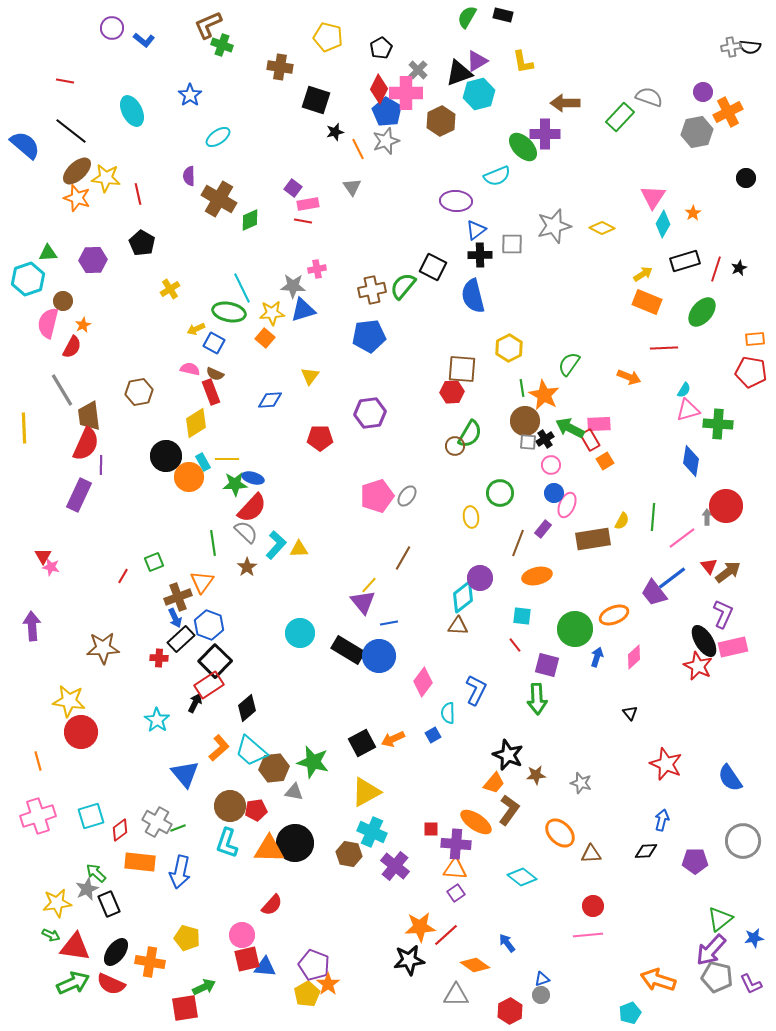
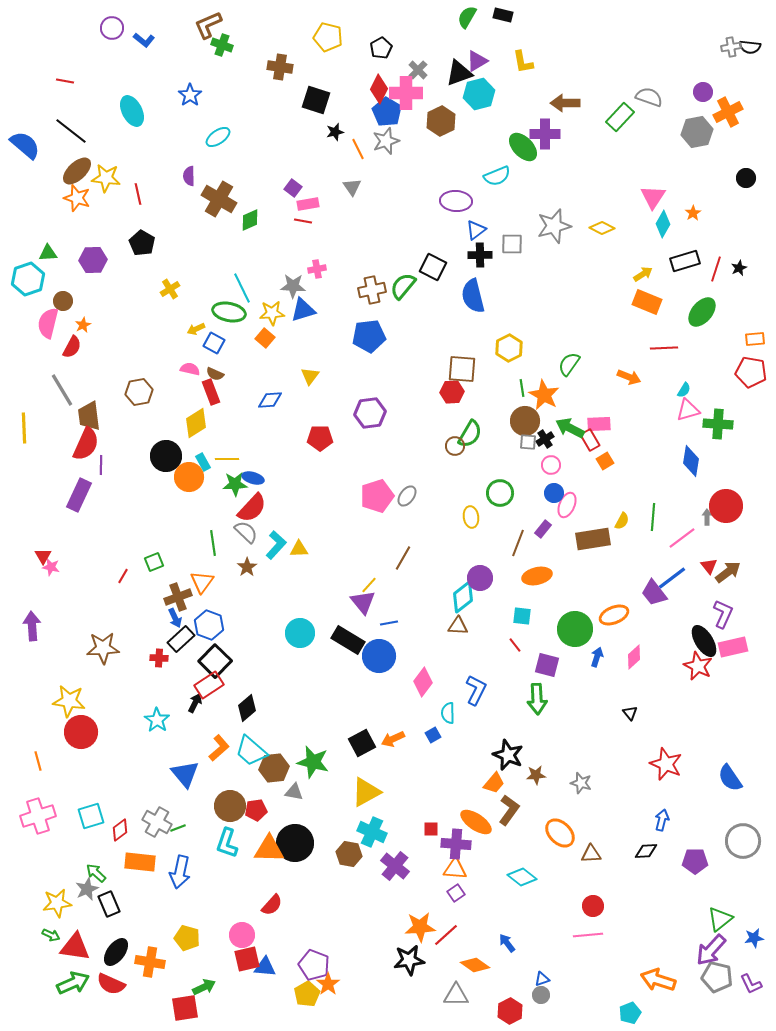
black rectangle at (348, 650): moved 10 px up
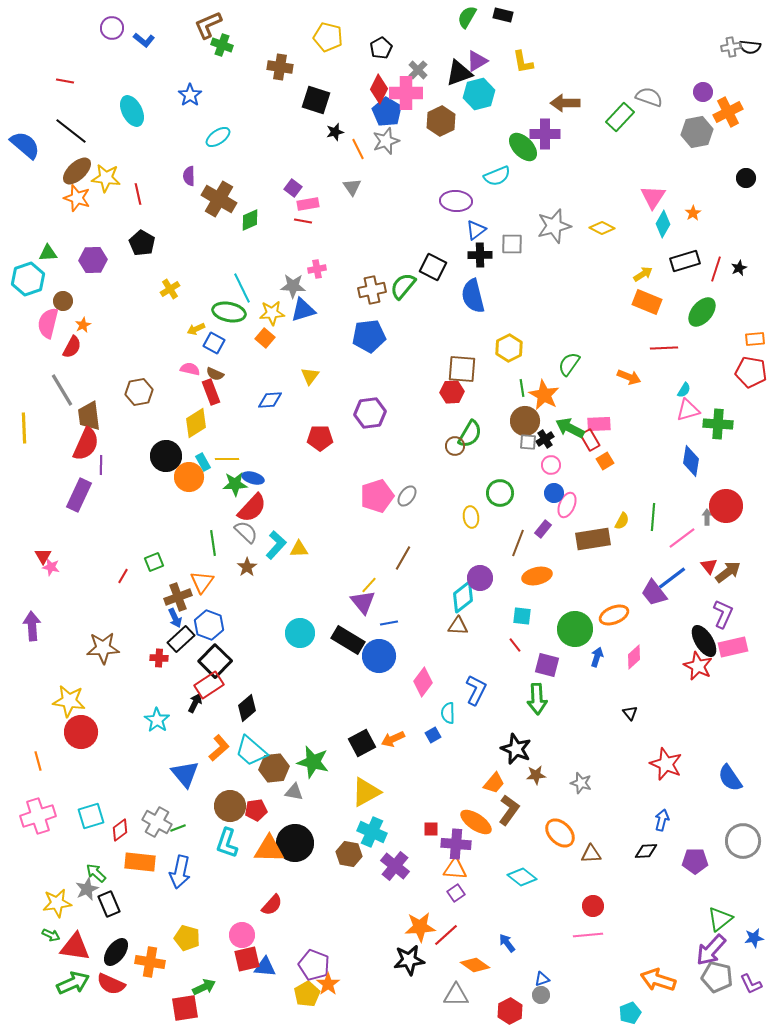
black star at (508, 755): moved 8 px right, 6 px up
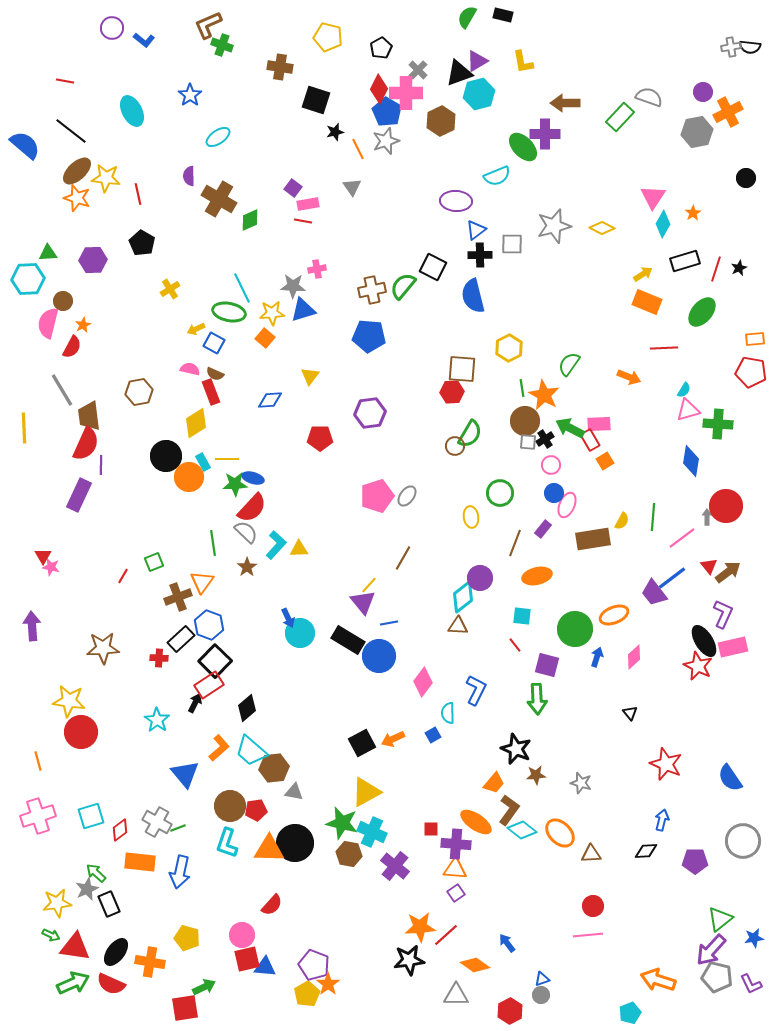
cyan hexagon at (28, 279): rotated 16 degrees clockwise
blue pentagon at (369, 336): rotated 12 degrees clockwise
brown line at (518, 543): moved 3 px left
blue arrow at (175, 618): moved 113 px right
green star at (313, 762): moved 29 px right, 61 px down
cyan diamond at (522, 877): moved 47 px up
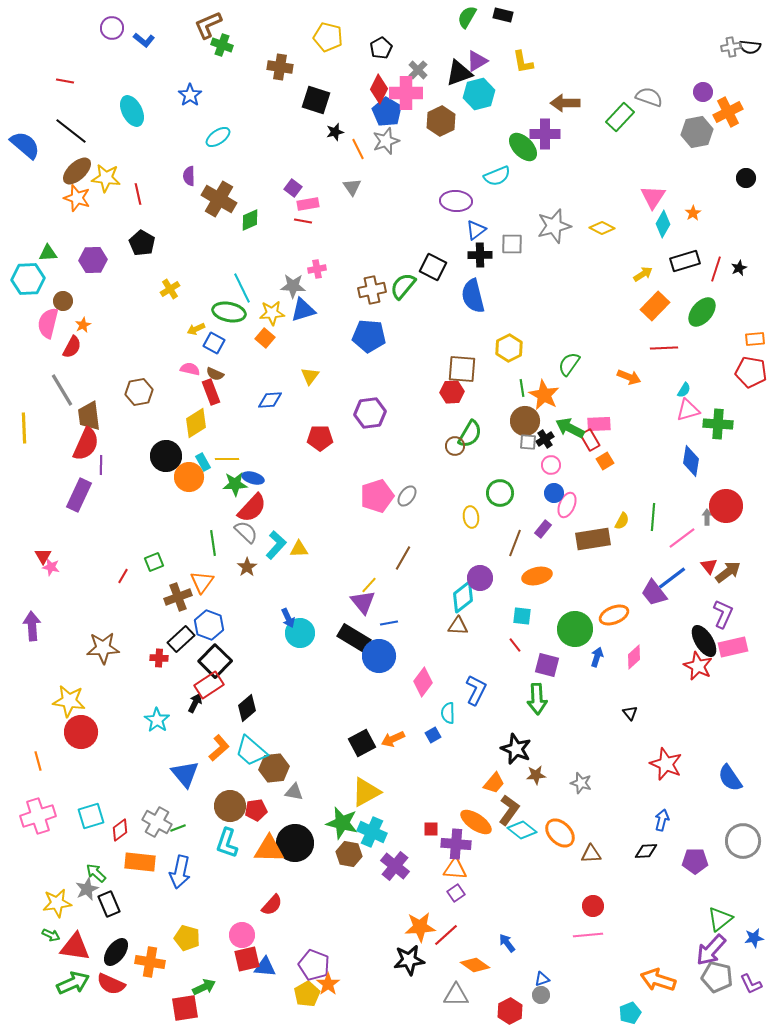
orange rectangle at (647, 302): moved 8 px right, 4 px down; rotated 68 degrees counterclockwise
black rectangle at (348, 640): moved 6 px right, 2 px up
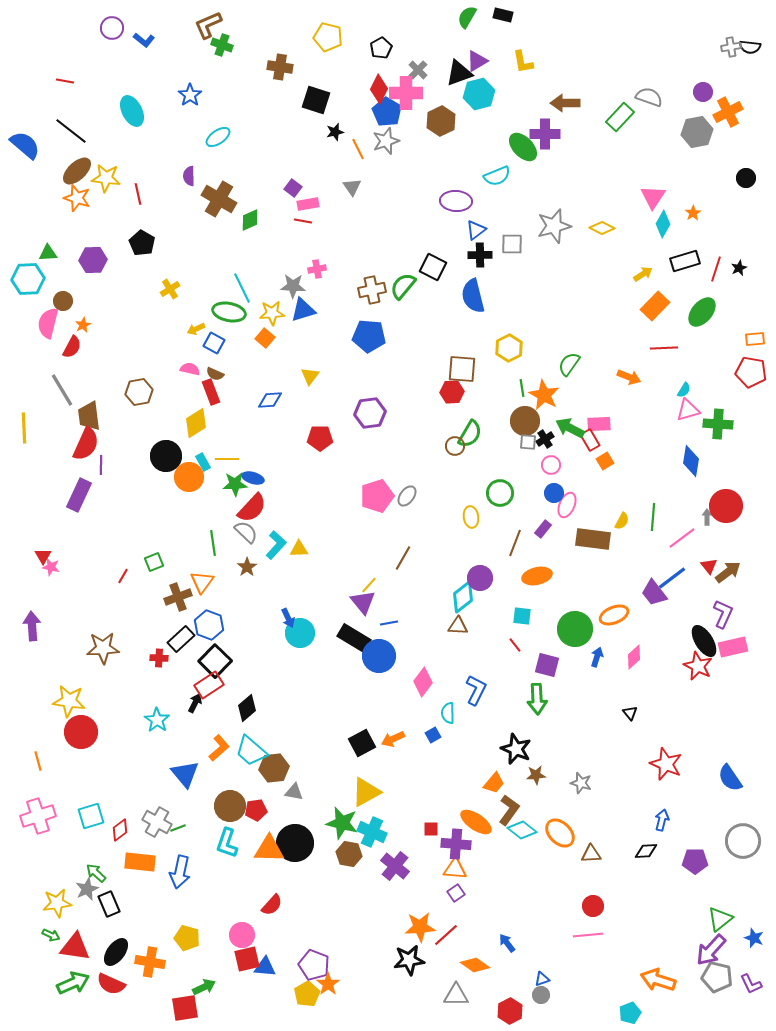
brown rectangle at (593, 539): rotated 16 degrees clockwise
blue star at (754, 938): rotated 30 degrees clockwise
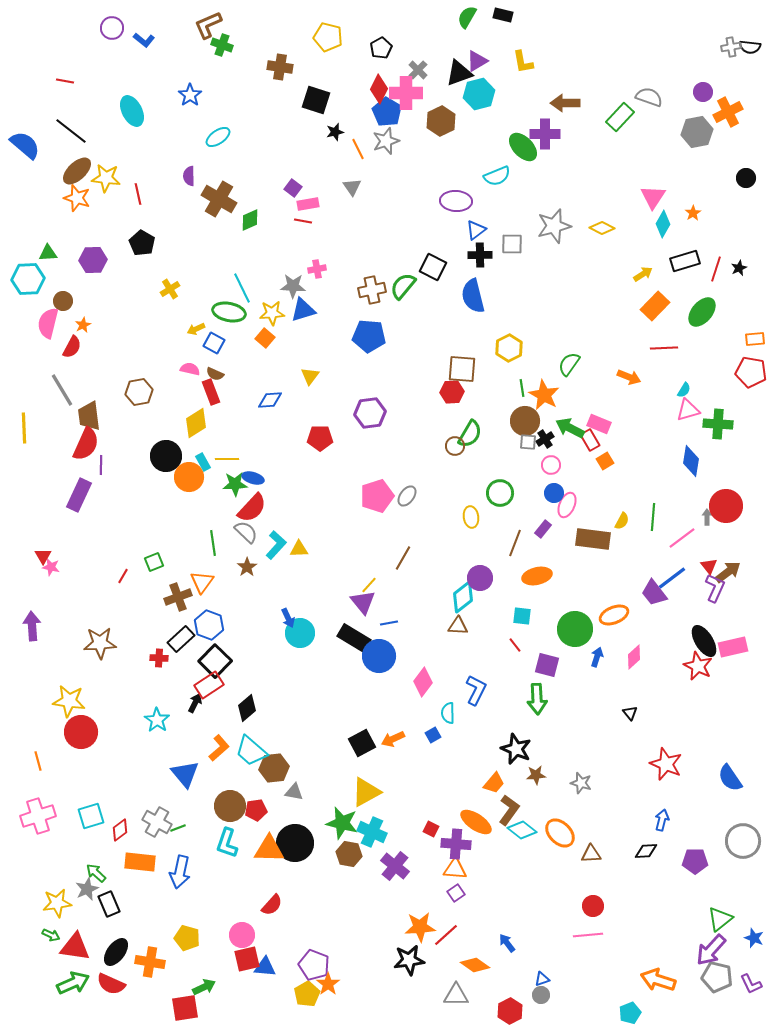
pink rectangle at (599, 424): rotated 25 degrees clockwise
purple L-shape at (723, 614): moved 8 px left, 26 px up
brown star at (103, 648): moved 3 px left, 5 px up
red square at (431, 829): rotated 28 degrees clockwise
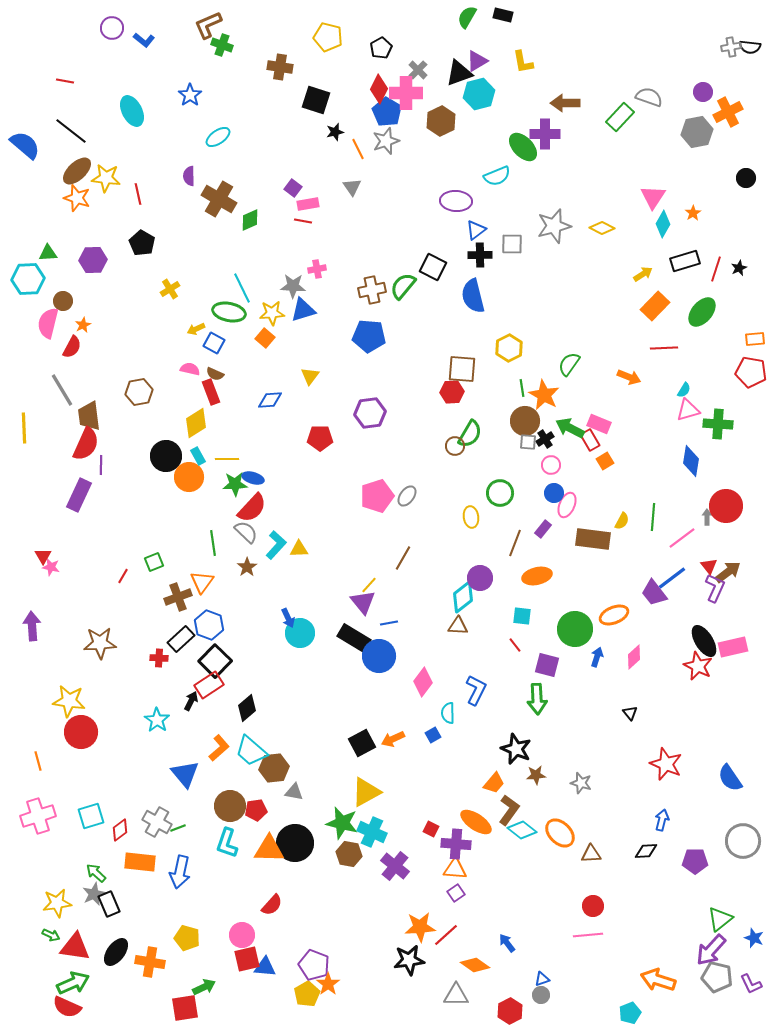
cyan rectangle at (203, 462): moved 5 px left, 6 px up
black arrow at (195, 703): moved 4 px left, 2 px up
gray star at (87, 889): moved 7 px right, 5 px down
red semicircle at (111, 984): moved 44 px left, 23 px down
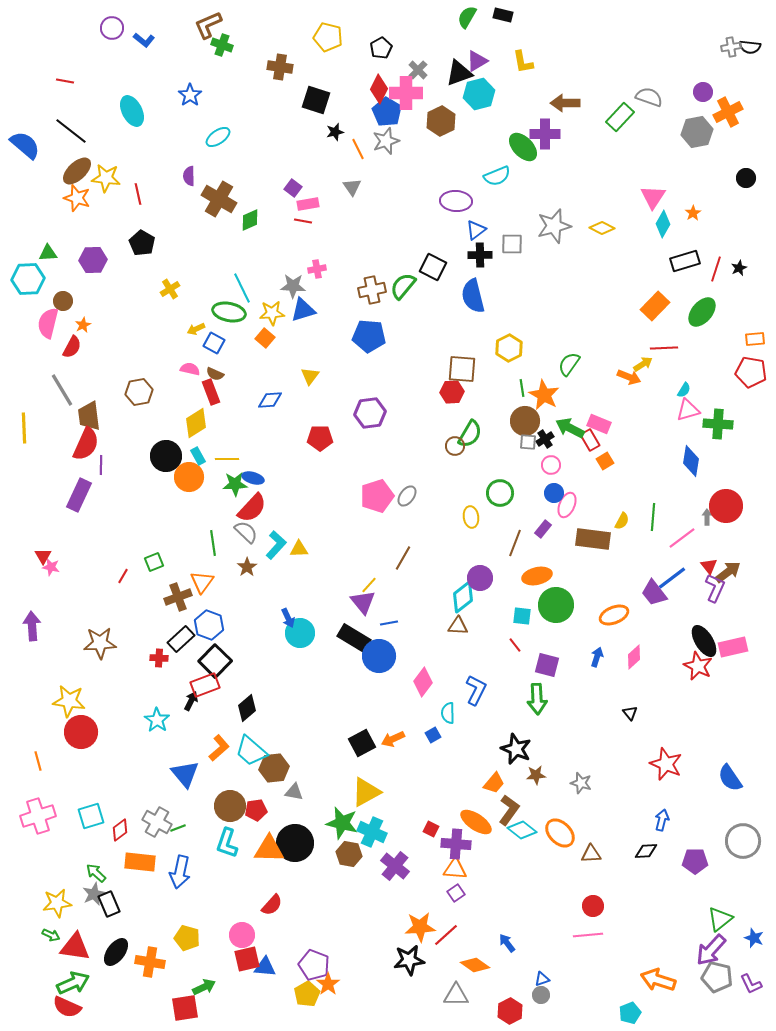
yellow arrow at (643, 274): moved 90 px down
green circle at (575, 629): moved 19 px left, 24 px up
red rectangle at (209, 685): moved 4 px left; rotated 12 degrees clockwise
